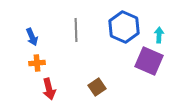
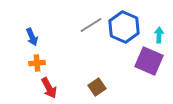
gray line: moved 15 px right, 5 px up; rotated 60 degrees clockwise
red arrow: moved 1 px up; rotated 15 degrees counterclockwise
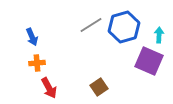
blue hexagon: rotated 20 degrees clockwise
brown square: moved 2 px right
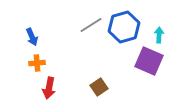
red arrow: rotated 40 degrees clockwise
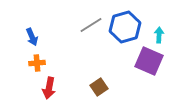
blue hexagon: moved 1 px right
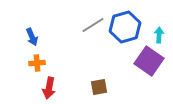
gray line: moved 2 px right
purple square: rotated 12 degrees clockwise
brown square: rotated 24 degrees clockwise
